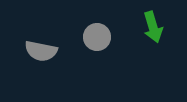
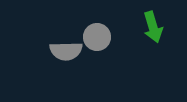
gray semicircle: moved 25 px right; rotated 12 degrees counterclockwise
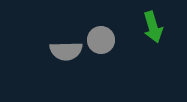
gray circle: moved 4 px right, 3 px down
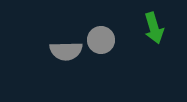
green arrow: moved 1 px right, 1 px down
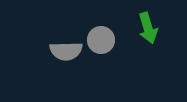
green arrow: moved 6 px left
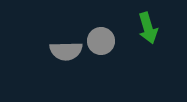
gray circle: moved 1 px down
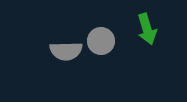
green arrow: moved 1 px left, 1 px down
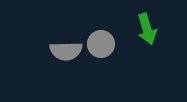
gray circle: moved 3 px down
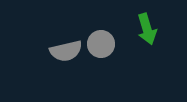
gray semicircle: rotated 12 degrees counterclockwise
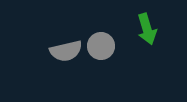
gray circle: moved 2 px down
